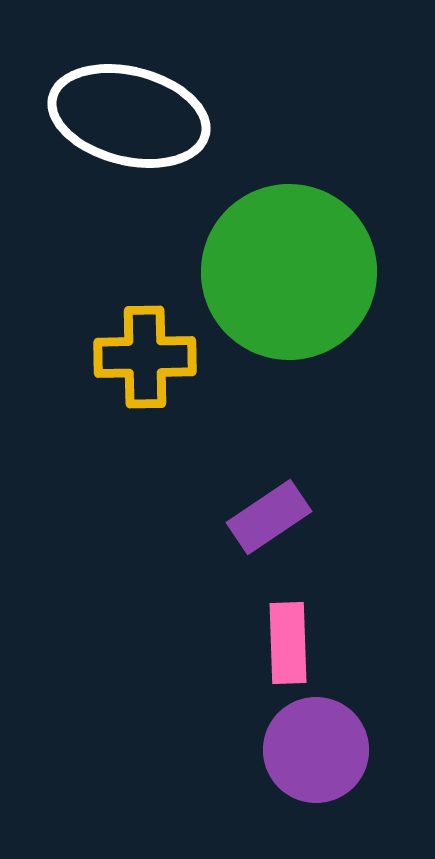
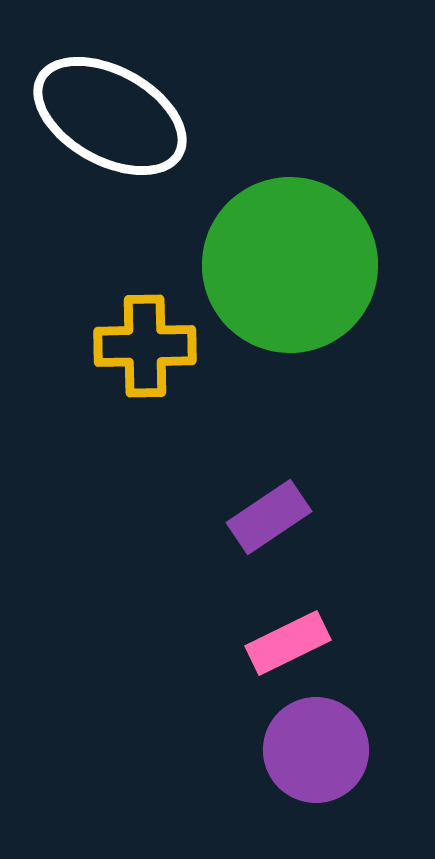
white ellipse: moved 19 px left; rotated 15 degrees clockwise
green circle: moved 1 px right, 7 px up
yellow cross: moved 11 px up
pink rectangle: rotated 66 degrees clockwise
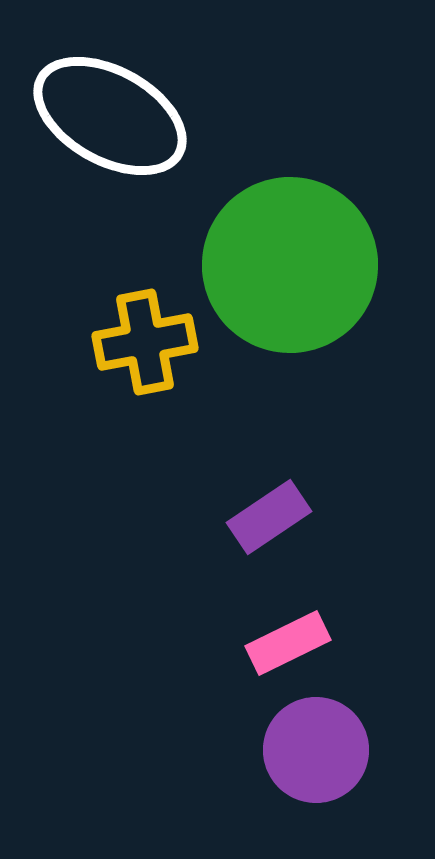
yellow cross: moved 4 px up; rotated 10 degrees counterclockwise
